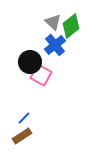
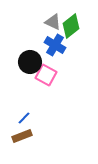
gray triangle: rotated 18 degrees counterclockwise
blue cross: rotated 20 degrees counterclockwise
pink square: moved 5 px right
brown rectangle: rotated 12 degrees clockwise
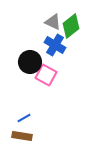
blue line: rotated 16 degrees clockwise
brown rectangle: rotated 30 degrees clockwise
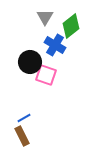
gray triangle: moved 8 px left, 5 px up; rotated 36 degrees clockwise
pink square: rotated 10 degrees counterclockwise
brown rectangle: rotated 54 degrees clockwise
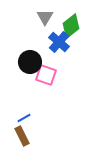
blue cross: moved 4 px right, 3 px up; rotated 10 degrees clockwise
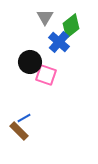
brown rectangle: moved 3 px left, 5 px up; rotated 18 degrees counterclockwise
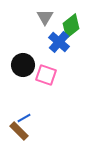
black circle: moved 7 px left, 3 px down
